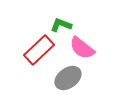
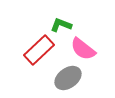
pink semicircle: moved 1 px right, 1 px down
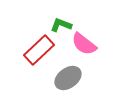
pink semicircle: moved 1 px right, 5 px up
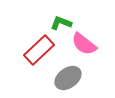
green L-shape: moved 2 px up
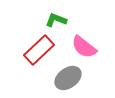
green L-shape: moved 5 px left, 3 px up
pink semicircle: moved 3 px down
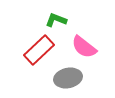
gray ellipse: rotated 24 degrees clockwise
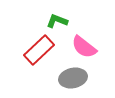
green L-shape: moved 1 px right, 1 px down
gray ellipse: moved 5 px right
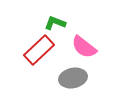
green L-shape: moved 2 px left, 2 px down
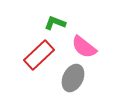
red rectangle: moved 5 px down
gray ellipse: rotated 52 degrees counterclockwise
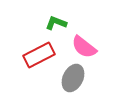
green L-shape: moved 1 px right
red rectangle: rotated 16 degrees clockwise
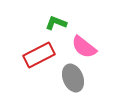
gray ellipse: rotated 48 degrees counterclockwise
